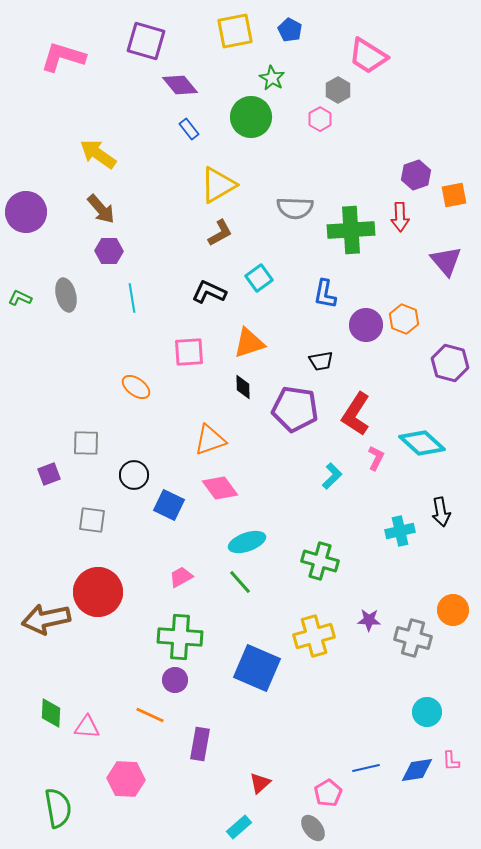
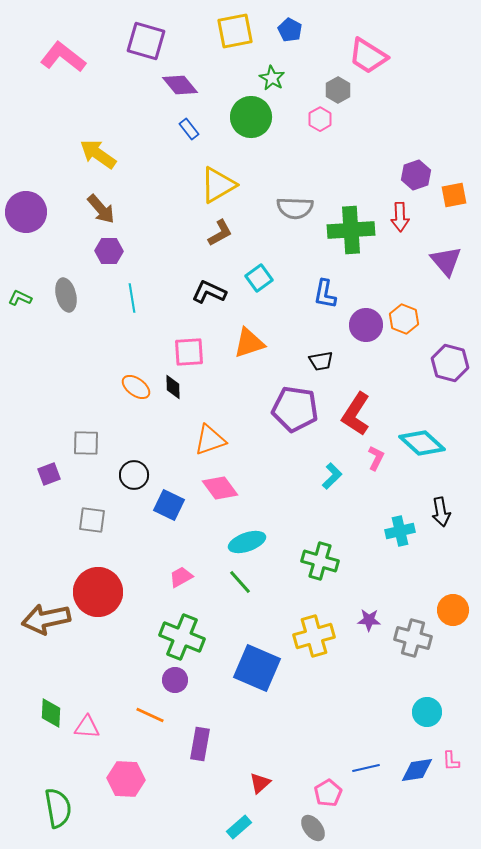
pink L-shape at (63, 57): rotated 21 degrees clockwise
black diamond at (243, 387): moved 70 px left
green cross at (180, 637): moved 2 px right; rotated 18 degrees clockwise
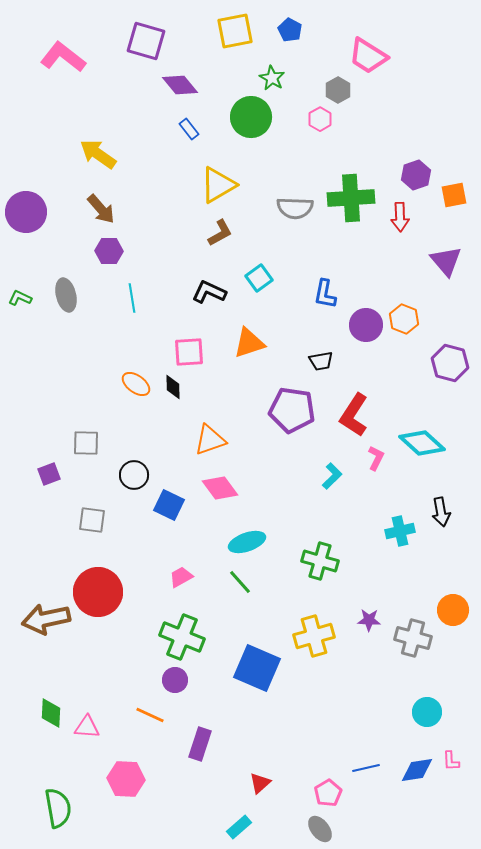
green cross at (351, 230): moved 32 px up
orange ellipse at (136, 387): moved 3 px up
purple pentagon at (295, 409): moved 3 px left, 1 px down
red L-shape at (356, 414): moved 2 px left, 1 px down
purple rectangle at (200, 744): rotated 8 degrees clockwise
gray ellipse at (313, 828): moved 7 px right, 1 px down
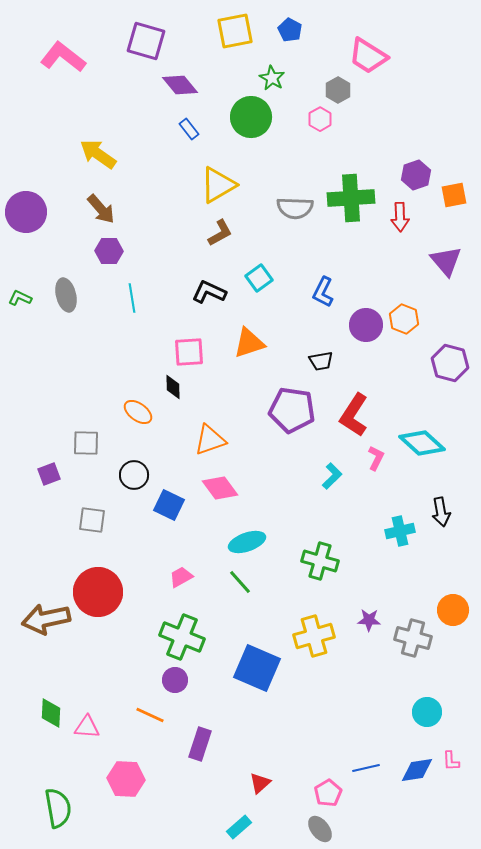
blue L-shape at (325, 294): moved 2 px left, 2 px up; rotated 16 degrees clockwise
orange ellipse at (136, 384): moved 2 px right, 28 px down
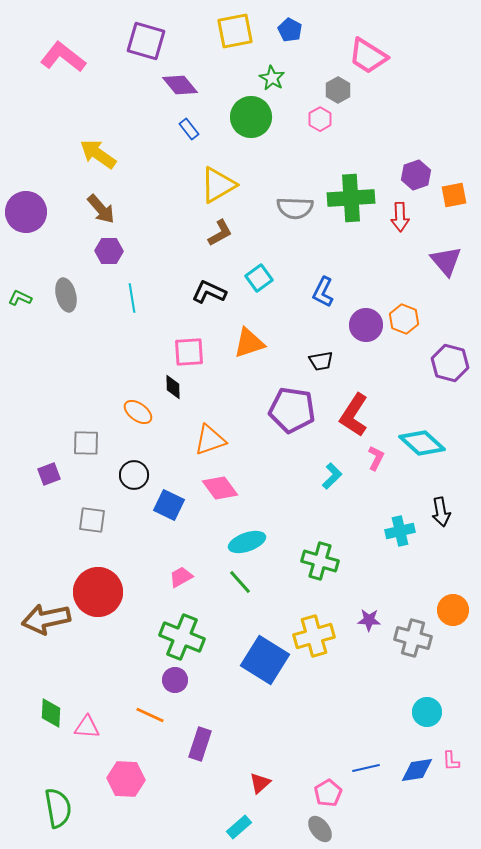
blue square at (257, 668): moved 8 px right, 8 px up; rotated 9 degrees clockwise
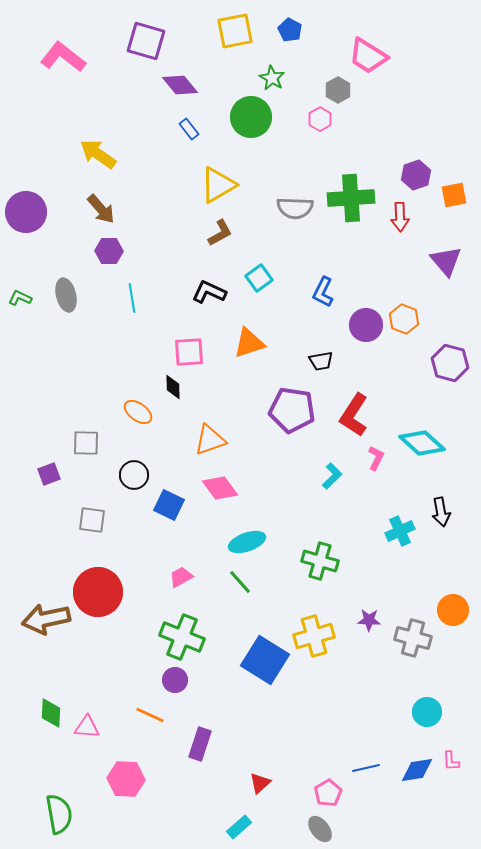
cyan cross at (400, 531): rotated 12 degrees counterclockwise
green semicircle at (58, 808): moved 1 px right, 6 px down
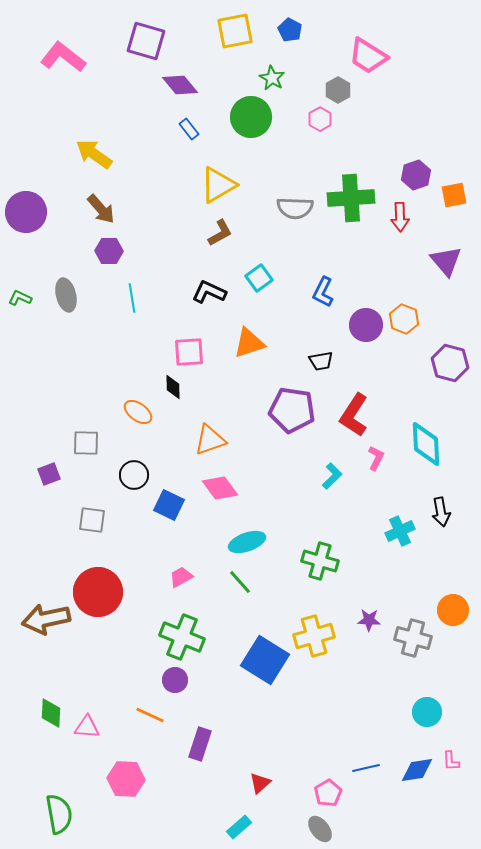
yellow arrow at (98, 154): moved 4 px left
cyan diamond at (422, 443): moved 4 px right, 1 px down; rotated 45 degrees clockwise
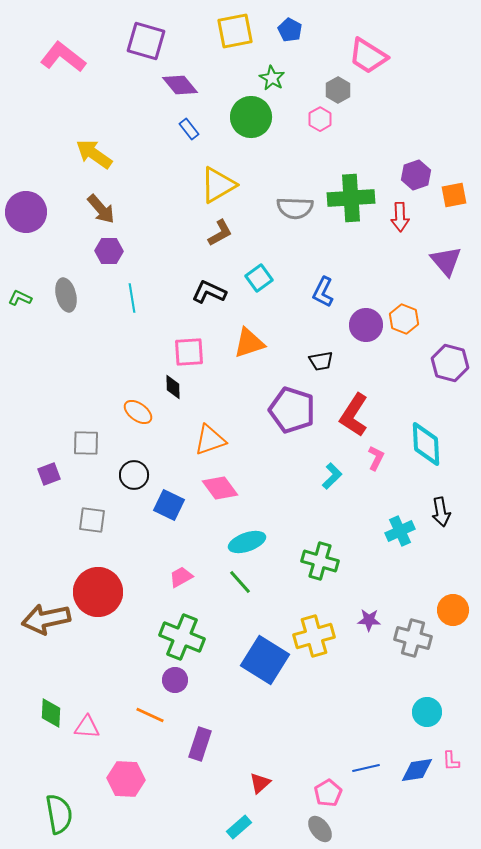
purple pentagon at (292, 410): rotated 9 degrees clockwise
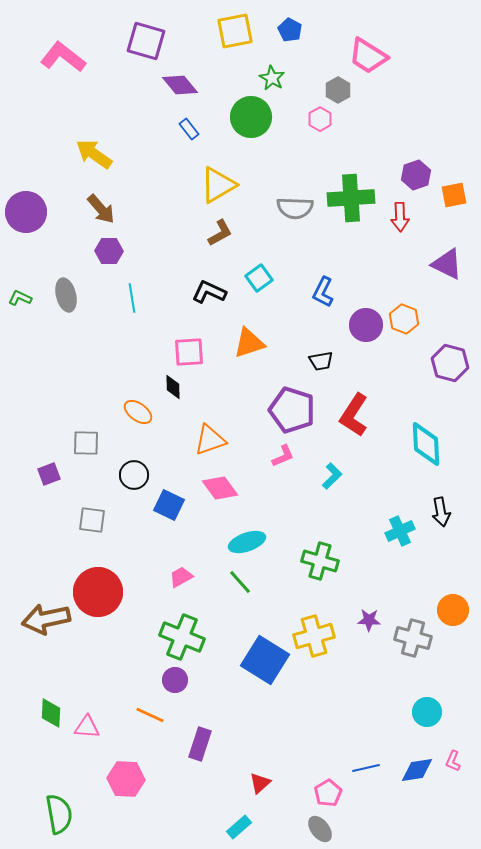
purple triangle at (446, 261): moved 1 px right, 3 px down; rotated 24 degrees counterclockwise
pink L-shape at (376, 458): moved 93 px left, 2 px up; rotated 40 degrees clockwise
pink L-shape at (451, 761): moved 2 px right; rotated 25 degrees clockwise
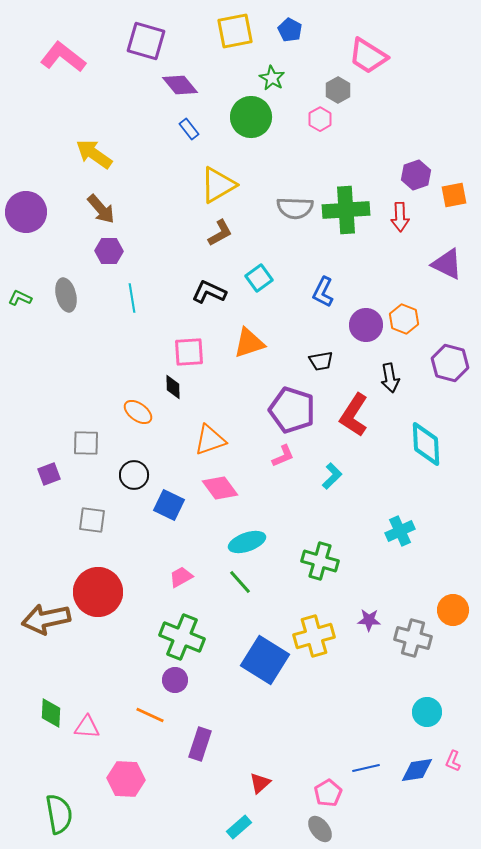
green cross at (351, 198): moved 5 px left, 12 px down
black arrow at (441, 512): moved 51 px left, 134 px up
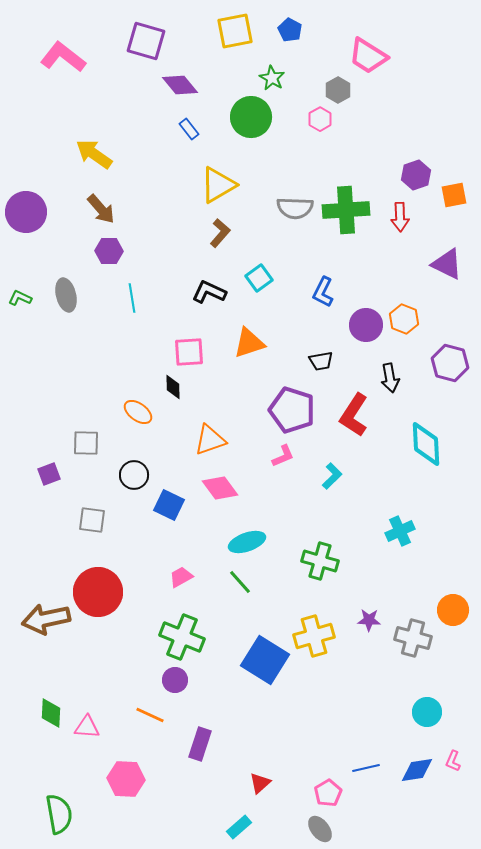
brown L-shape at (220, 233): rotated 20 degrees counterclockwise
